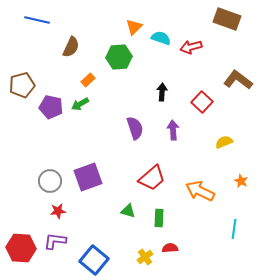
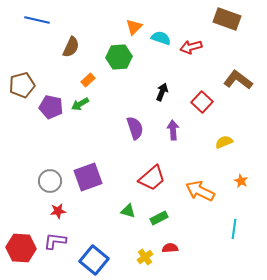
black arrow: rotated 18 degrees clockwise
green rectangle: rotated 60 degrees clockwise
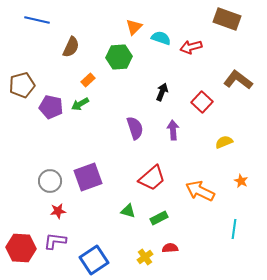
blue square: rotated 16 degrees clockwise
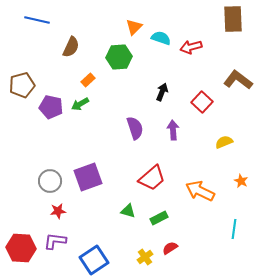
brown rectangle: moved 6 px right; rotated 68 degrees clockwise
red semicircle: rotated 28 degrees counterclockwise
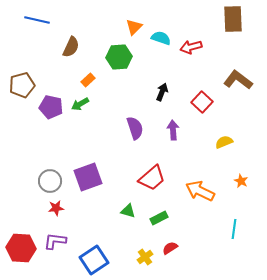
red star: moved 2 px left, 3 px up
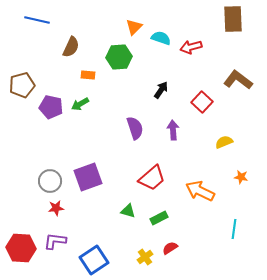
orange rectangle: moved 5 px up; rotated 48 degrees clockwise
black arrow: moved 1 px left, 2 px up; rotated 12 degrees clockwise
orange star: moved 4 px up; rotated 16 degrees counterclockwise
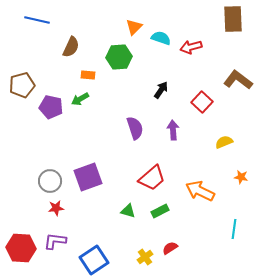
green arrow: moved 5 px up
green rectangle: moved 1 px right, 7 px up
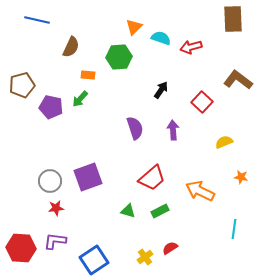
green arrow: rotated 18 degrees counterclockwise
